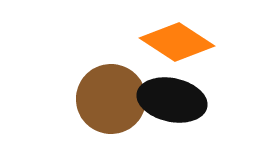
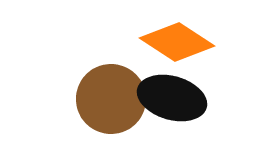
black ellipse: moved 2 px up; rotated 4 degrees clockwise
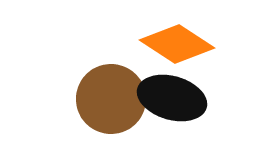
orange diamond: moved 2 px down
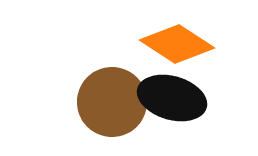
brown circle: moved 1 px right, 3 px down
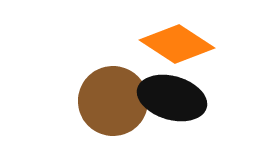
brown circle: moved 1 px right, 1 px up
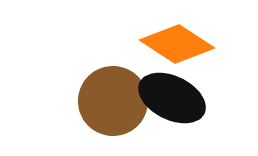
black ellipse: rotated 10 degrees clockwise
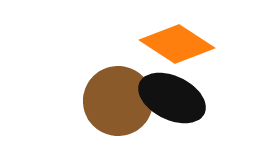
brown circle: moved 5 px right
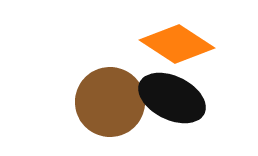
brown circle: moved 8 px left, 1 px down
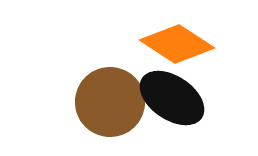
black ellipse: rotated 8 degrees clockwise
